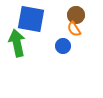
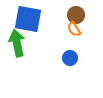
blue square: moved 3 px left
blue circle: moved 7 px right, 12 px down
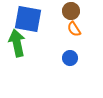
brown circle: moved 5 px left, 4 px up
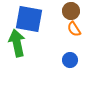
blue square: moved 1 px right
blue circle: moved 2 px down
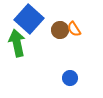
brown circle: moved 11 px left, 19 px down
blue square: rotated 32 degrees clockwise
blue circle: moved 18 px down
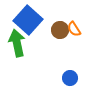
blue square: moved 1 px left, 1 px down
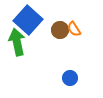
green arrow: moved 1 px up
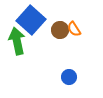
blue square: moved 3 px right
green arrow: moved 1 px up
blue circle: moved 1 px left, 1 px up
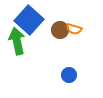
blue square: moved 2 px left
orange semicircle: rotated 42 degrees counterclockwise
blue circle: moved 2 px up
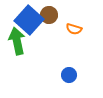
brown circle: moved 11 px left, 15 px up
